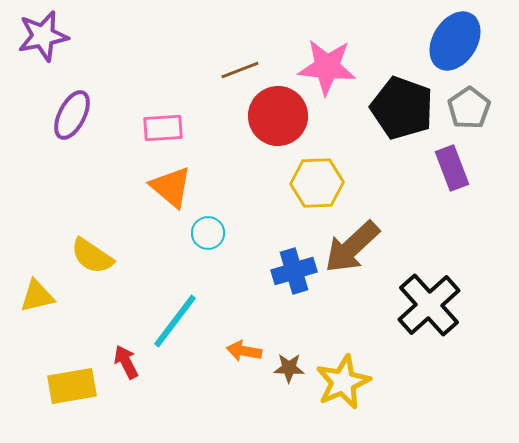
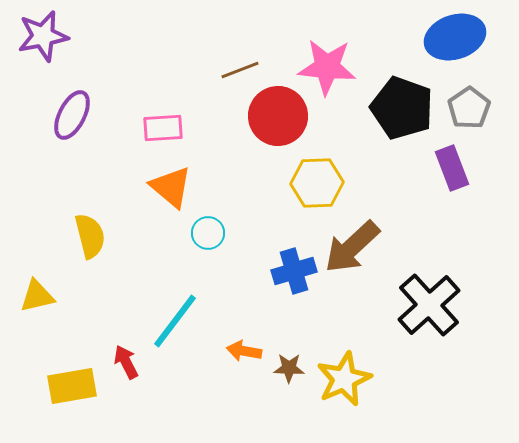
blue ellipse: moved 4 px up; rotated 40 degrees clockwise
yellow semicircle: moved 2 px left, 20 px up; rotated 138 degrees counterclockwise
yellow star: moved 1 px right, 3 px up
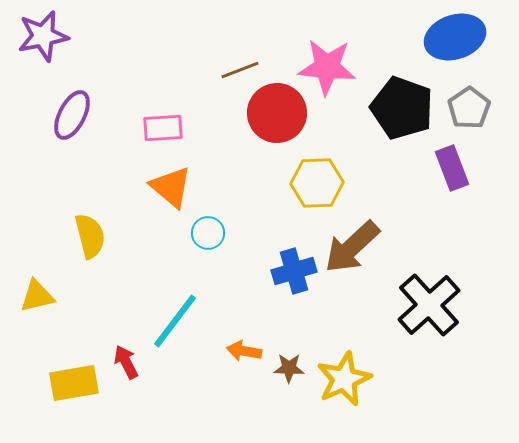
red circle: moved 1 px left, 3 px up
yellow rectangle: moved 2 px right, 3 px up
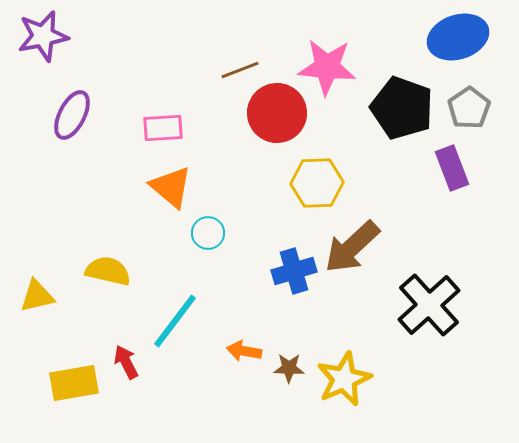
blue ellipse: moved 3 px right
yellow semicircle: moved 18 px right, 35 px down; rotated 63 degrees counterclockwise
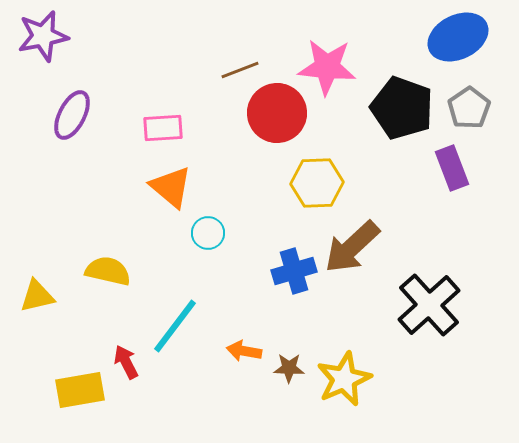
blue ellipse: rotated 8 degrees counterclockwise
cyan line: moved 5 px down
yellow rectangle: moved 6 px right, 7 px down
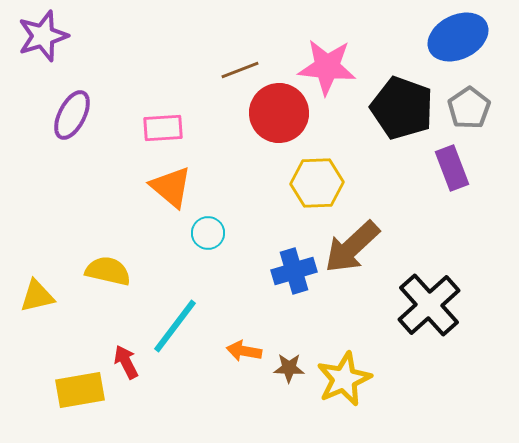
purple star: rotated 6 degrees counterclockwise
red circle: moved 2 px right
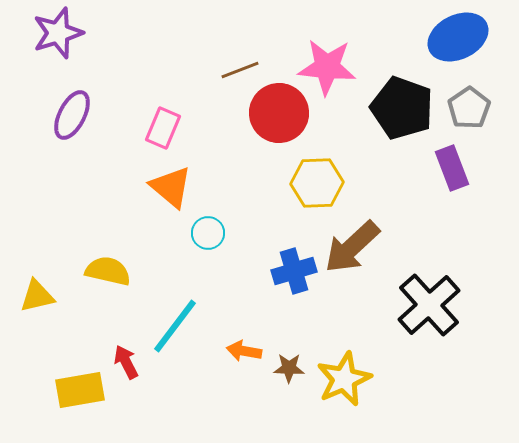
purple star: moved 15 px right, 3 px up
pink rectangle: rotated 63 degrees counterclockwise
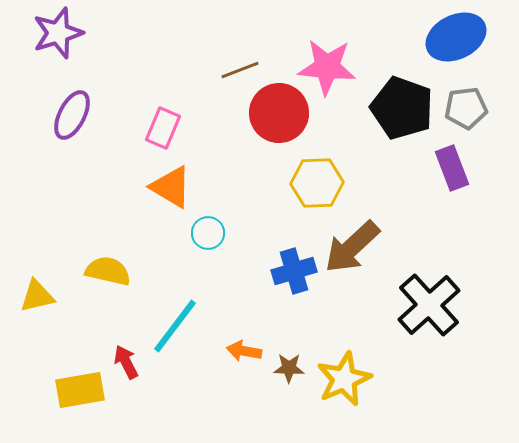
blue ellipse: moved 2 px left
gray pentagon: moved 3 px left; rotated 27 degrees clockwise
orange triangle: rotated 9 degrees counterclockwise
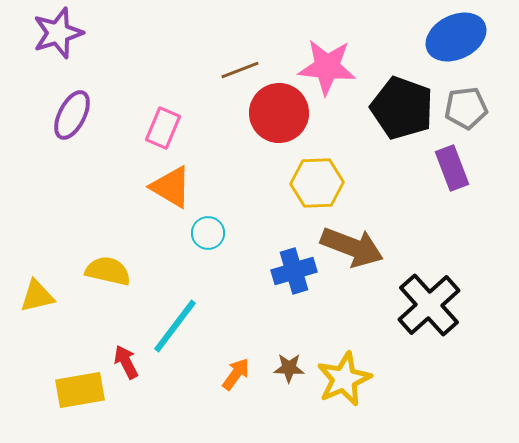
brown arrow: rotated 116 degrees counterclockwise
orange arrow: moved 8 px left, 23 px down; rotated 116 degrees clockwise
